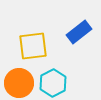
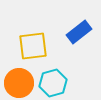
cyan hexagon: rotated 12 degrees clockwise
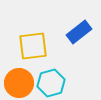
cyan hexagon: moved 2 px left
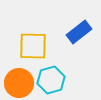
yellow square: rotated 8 degrees clockwise
cyan hexagon: moved 3 px up
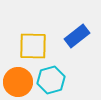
blue rectangle: moved 2 px left, 4 px down
orange circle: moved 1 px left, 1 px up
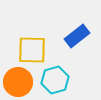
yellow square: moved 1 px left, 4 px down
cyan hexagon: moved 4 px right
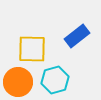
yellow square: moved 1 px up
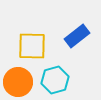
yellow square: moved 3 px up
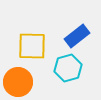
cyan hexagon: moved 13 px right, 12 px up
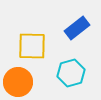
blue rectangle: moved 8 px up
cyan hexagon: moved 3 px right, 5 px down
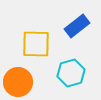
blue rectangle: moved 2 px up
yellow square: moved 4 px right, 2 px up
